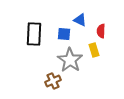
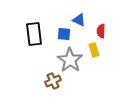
blue triangle: moved 1 px left
black rectangle: rotated 10 degrees counterclockwise
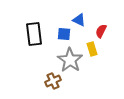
red semicircle: rotated 24 degrees clockwise
yellow rectangle: moved 2 px left, 1 px up
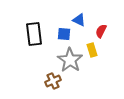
yellow rectangle: moved 1 px down
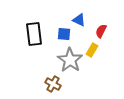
yellow rectangle: rotated 48 degrees clockwise
brown cross: moved 3 px down; rotated 35 degrees counterclockwise
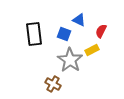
blue square: rotated 16 degrees clockwise
yellow rectangle: rotated 32 degrees clockwise
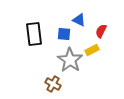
blue square: rotated 16 degrees counterclockwise
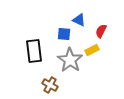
black rectangle: moved 17 px down
brown cross: moved 3 px left, 1 px down
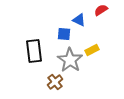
red semicircle: moved 21 px up; rotated 32 degrees clockwise
brown cross: moved 5 px right, 3 px up; rotated 21 degrees clockwise
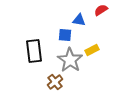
blue triangle: rotated 16 degrees counterclockwise
blue square: moved 1 px right, 1 px down
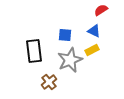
blue triangle: moved 15 px right, 11 px down; rotated 16 degrees clockwise
gray star: rotated 15 degrees clockwise
brown cross: moved 6 px left
